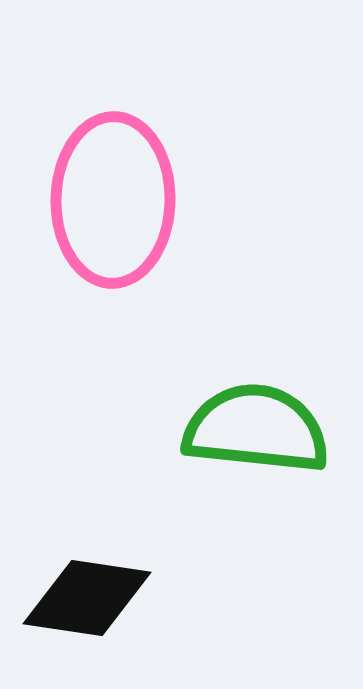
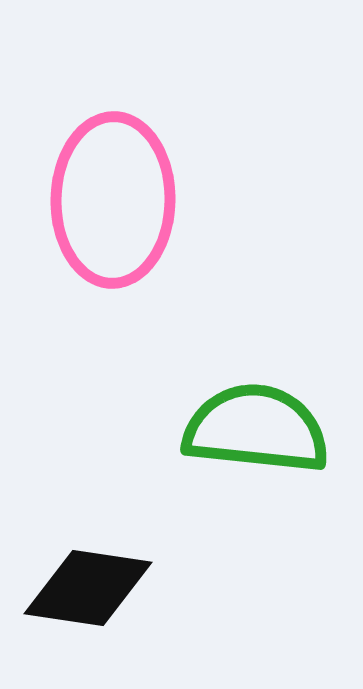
black diamond: moved 1 px right, 10 px up
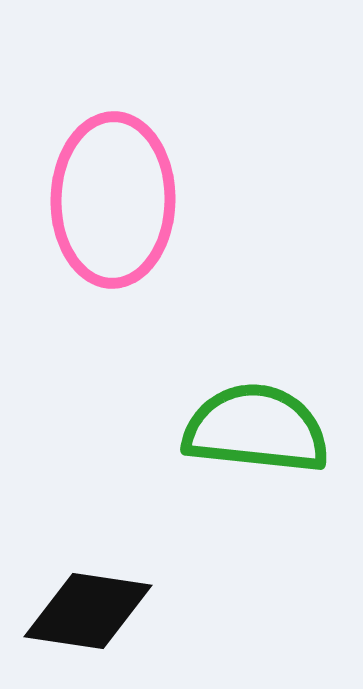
black diamond: moved 23 px down
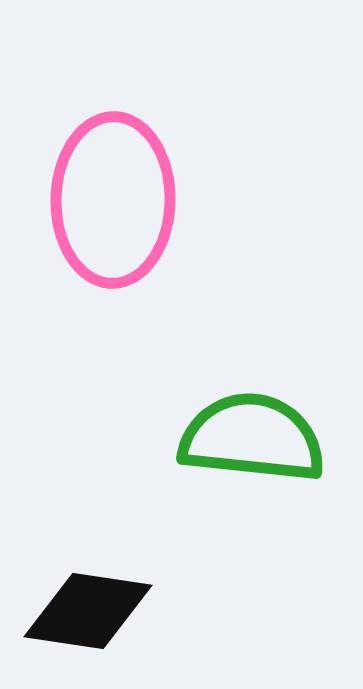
green semicircle: moved 4 px left, 9 px down
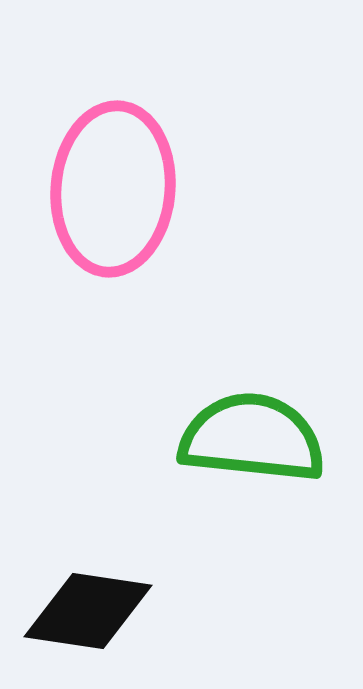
pink ellipse: moved 11 px up; rotated 4 degrees clockwise
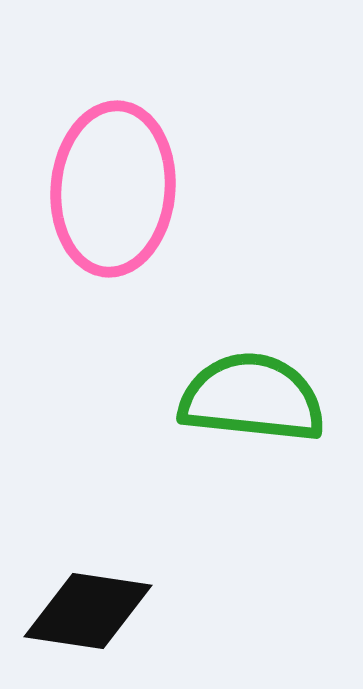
green semicircle: moved 40 px up
